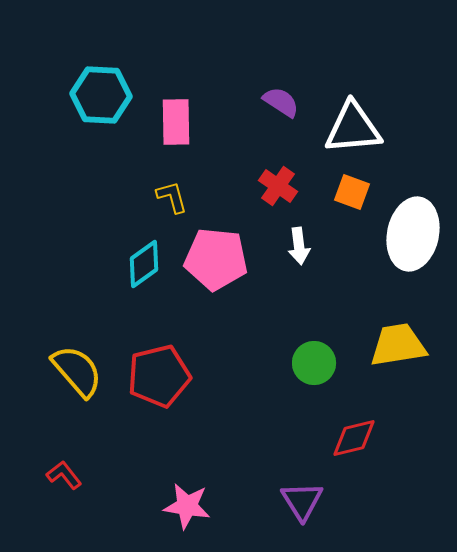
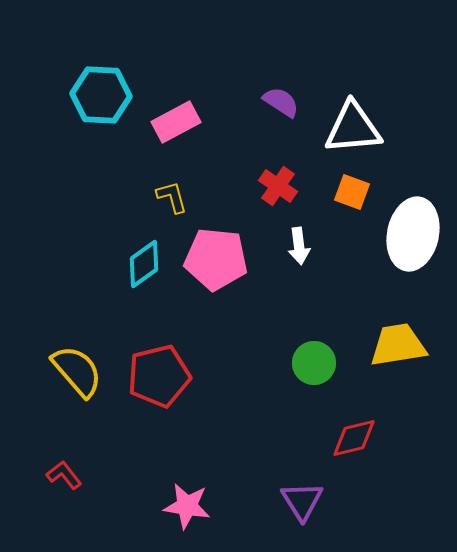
pink rectangle: rotated 63 degrees clockwise
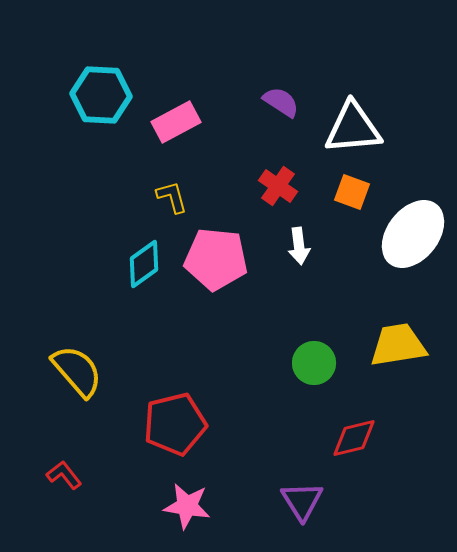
white ellipse: rotated 26 degrees clockwise
red pentagon: moved 16 px right, 48 px down
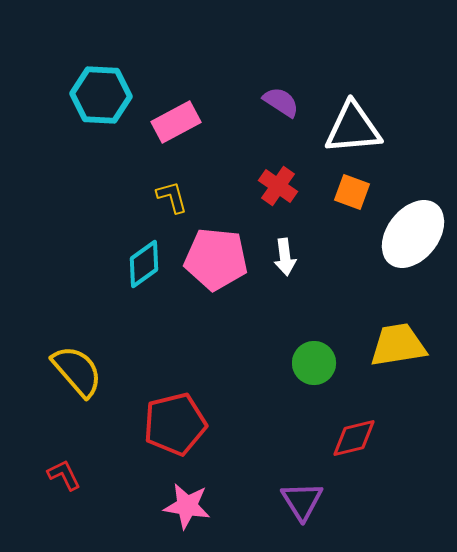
white arrow: moved 14 px left, 11 px down
red L-shape: rotated 12 degrees clockwise
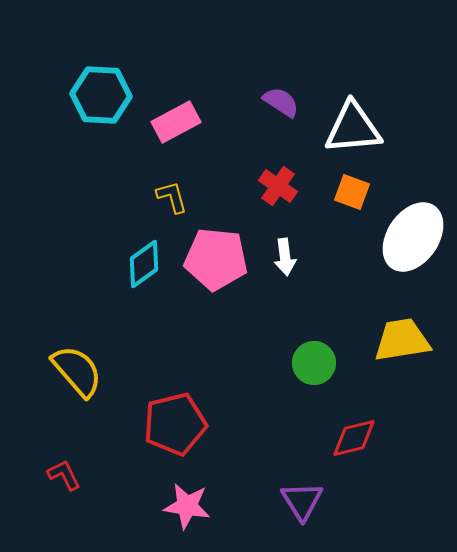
white ellipse: moved 3 px down; rotated 4 degrees counterclockwise
yellow trapezoid: moved 4 px right, 5 px up
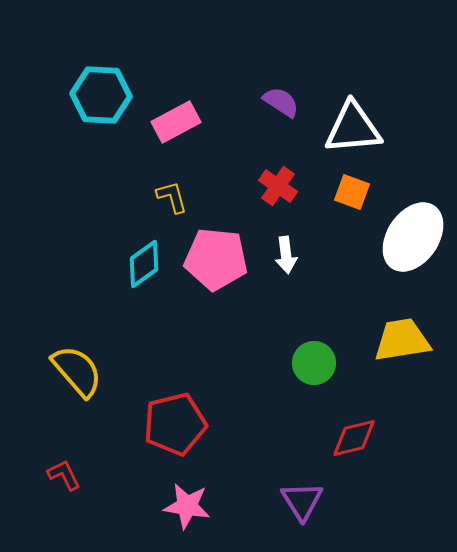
white arrow: moved 1 px right, 2 px up
